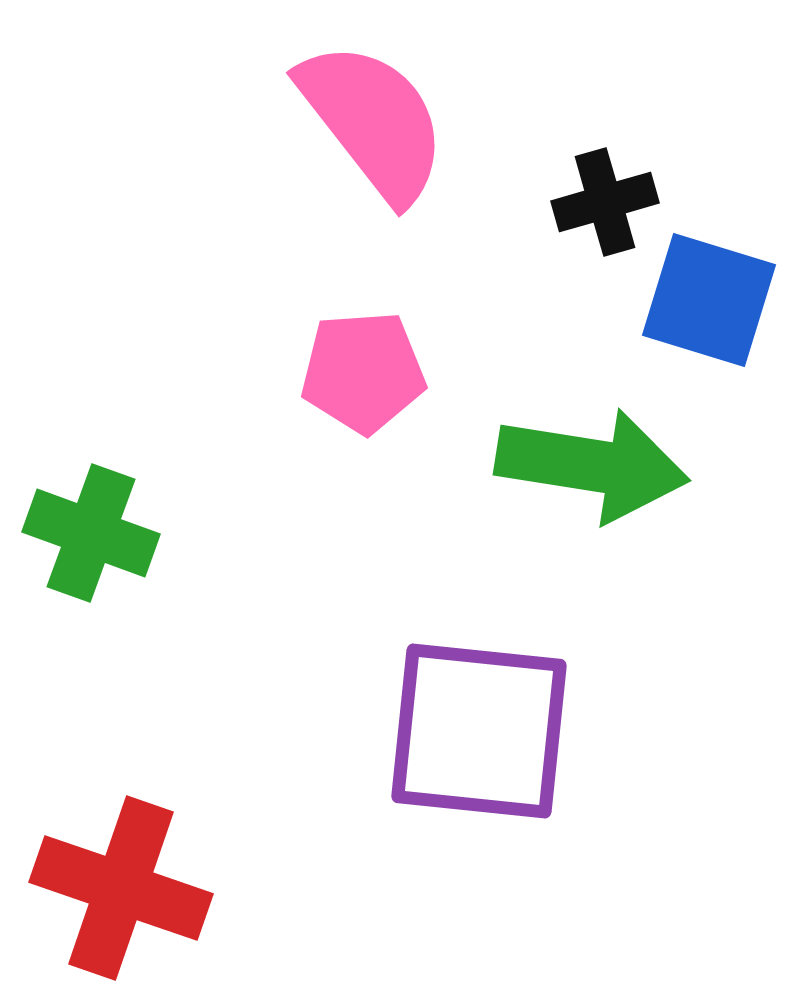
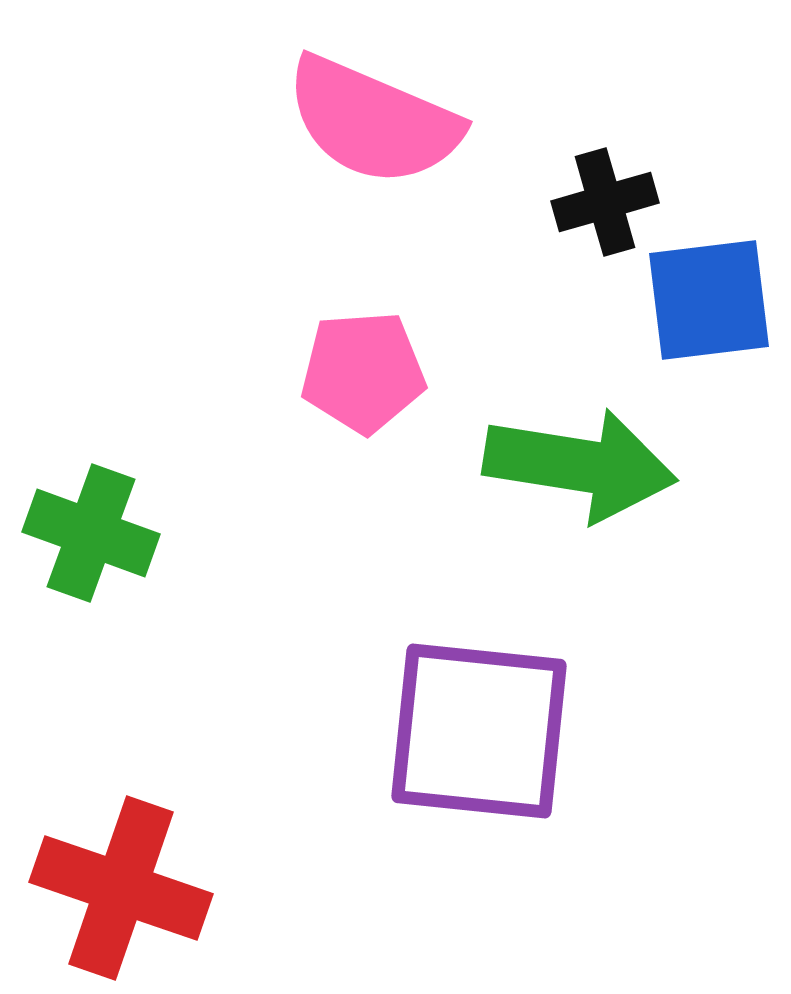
pink semicircle: rotated 151 degrees clockwise
blue square: rotated 24 degrees counterclockwise
green arrow: moved 12 px left
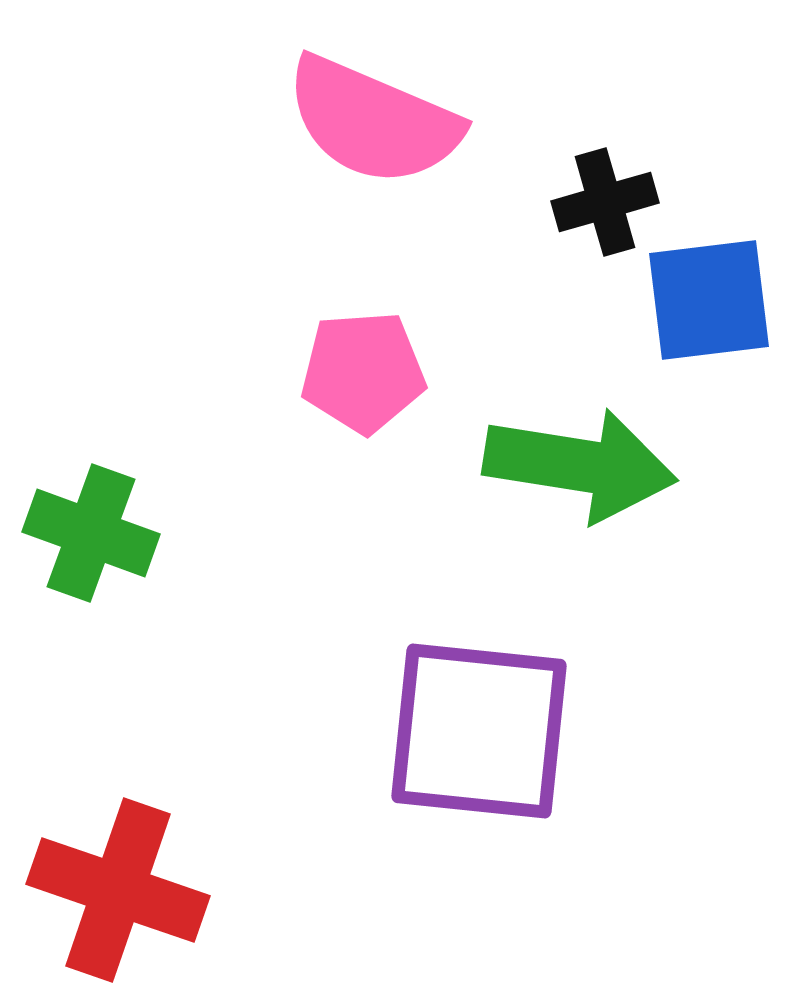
red cross: moved 3 px left, 2 px down
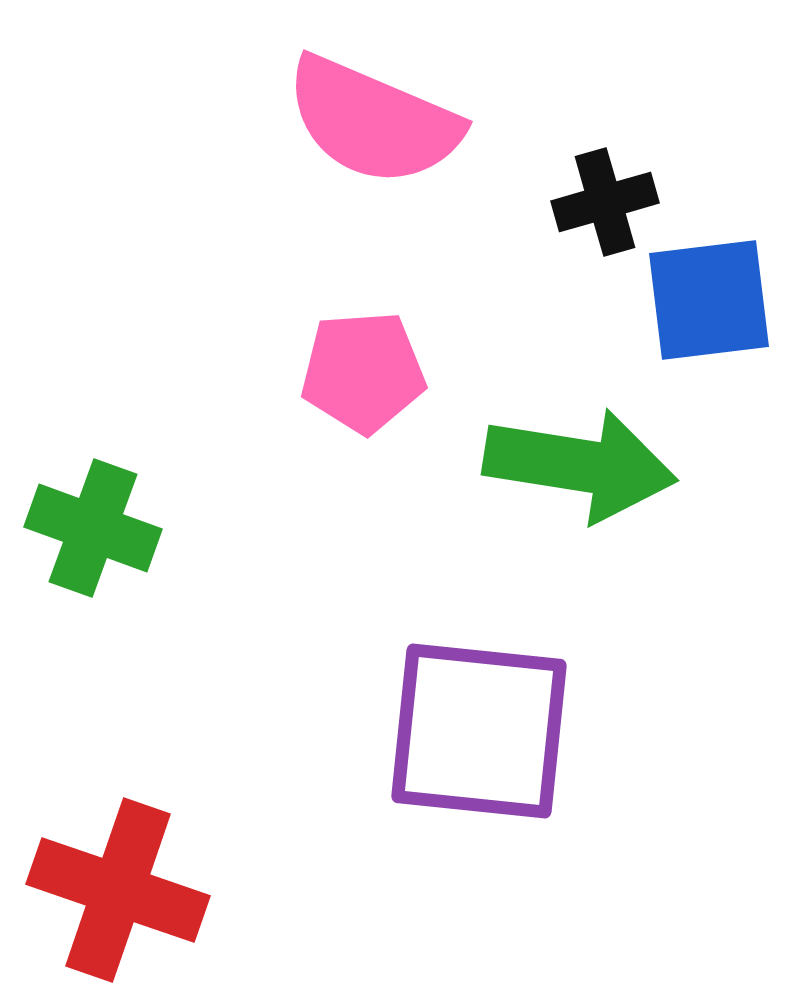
green cross: moved 2 px right, 5 px up
